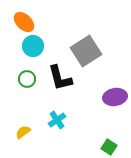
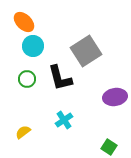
cyan cross: moved 7 px right
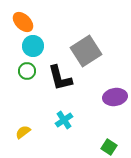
orange ellipse: moved 1 px left
green circle: moved 8 px up
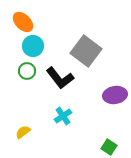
gray square: rotated 20 degrees counterclockwise
black L-shape: rotated 24 degrees counterclockwise
purple ellipse: moved 2 px up
cyan cross: moved 1 px left, 4 px up
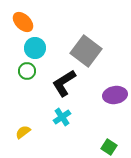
cyan circle: moved 2 px right, 2 px down
black L-shape: moved 4 px right, 5 px down; rotated 96 degrees clockwise
cyan cross: moved 1 px left, 1 px down
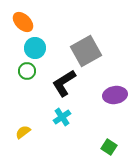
gray square: rotated 24 degrees clockwise
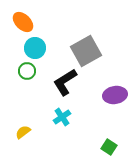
black L-shape: moved 1 px right, 1 px up
